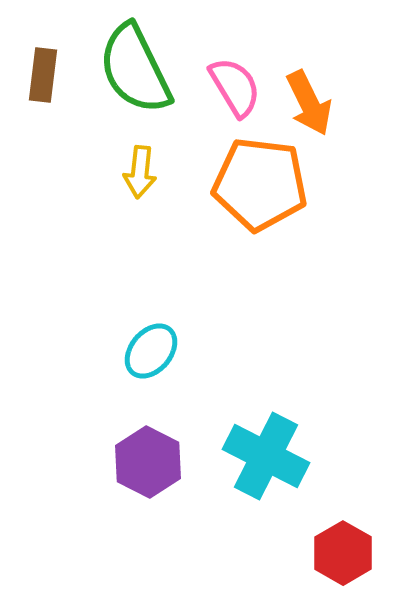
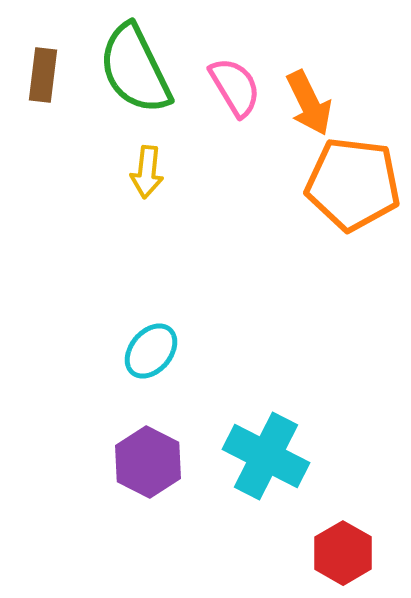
yellow arrow: moved 7 px right
orange pentagon: moved 93 px right
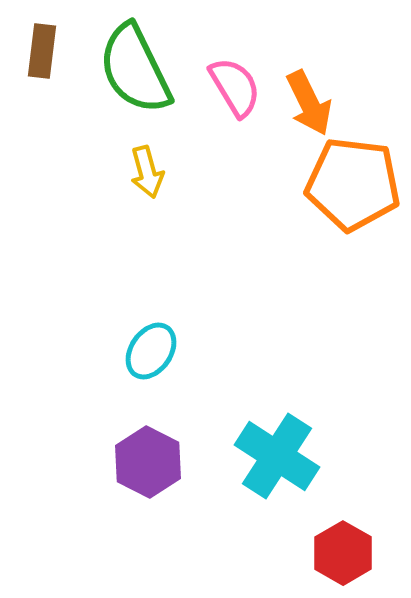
brown rectangle: moved 1 px left, 24 px up
yellow arrow: rotated 21 degrees counterclockwise
cyan ellipse: rotated 6 degrees counterclockwise
cyan cross: moved 11 px right; rotated 6 degrees clockwise
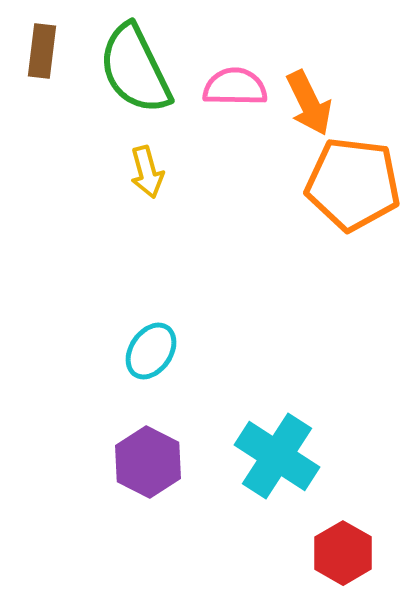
pink semicircle: rotated 58 degrees counterclockwise
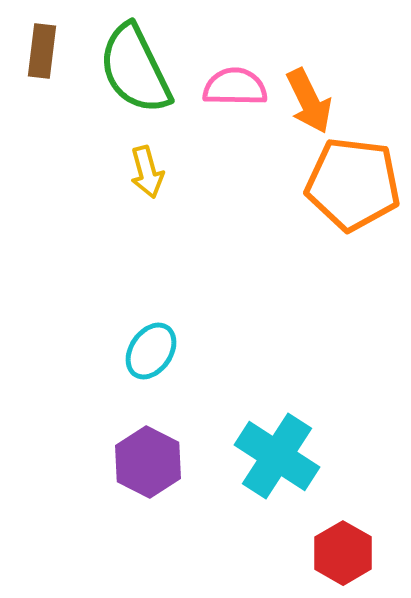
orange arrow: moved 2 px up
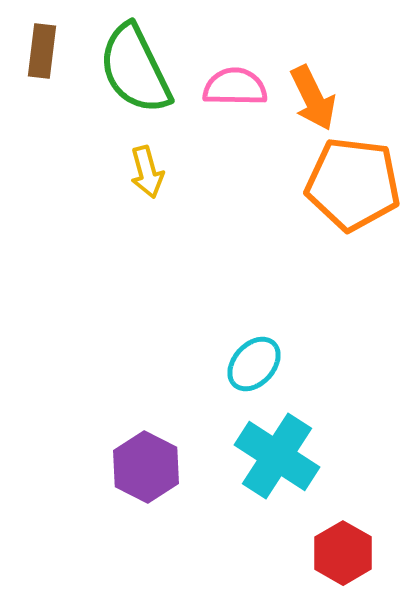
orange arrow: moved 4 px right, 3 px up
cyan ellipse: moved 103 px right, 13 px down; rotated 8 degrees clockwise
purple hexagon: moved 2 px left, 5 px down
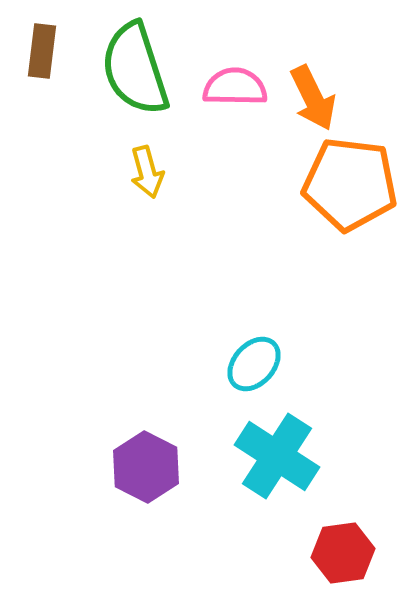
green semicircle: rotated 8 degrees clockwise
orange pentagon: moved 3 px left
red hexagon: rotated 22 degrees clockwise
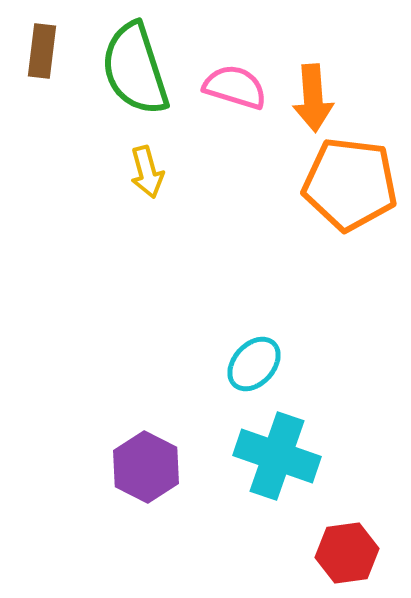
pink semicircle: rotated 16 degrees clockwise
orange arrow: rotated 22 degrees clockwise
cyan cross: rotated 14 degrees counterclockwise
red hexagon: moved 4 px right
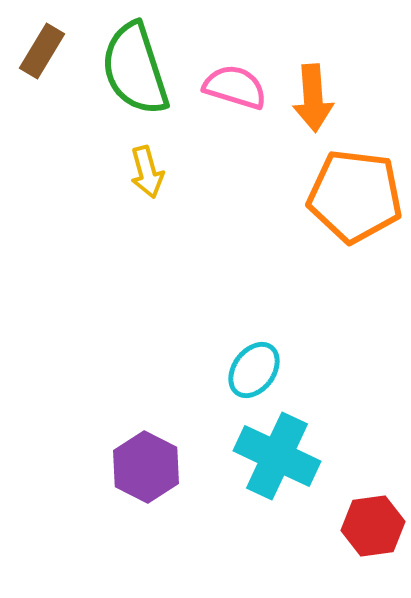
brown rectangle: rotated 24 degrees clockwise
orange pentagon: moved 5 px right, 12 px down
cyan ellipse: moved 6 px down; rotated 6 degrees counterclockwise
cyan cross: rotated 6 degrees clockwise
red hexagon: moved 26 px right, 27 px up
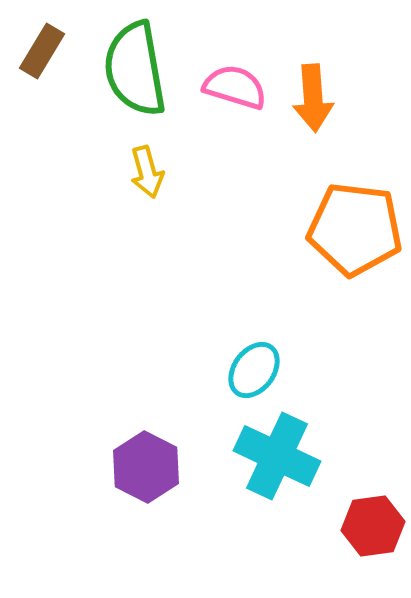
green semicircle: rotated 8 degrees clockwise
orange pentagon: moved 33 px down
